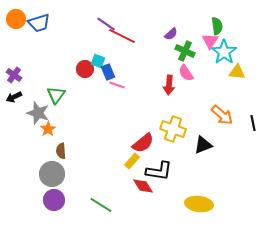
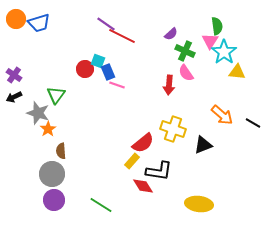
black line: rotated 49 degrees counterclockwise
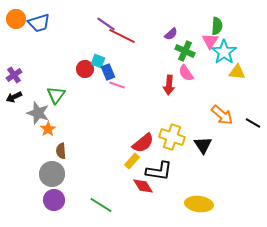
green semicircle: rotated 12 degrees clockwise
purple cross: rotated 21 degrees clockwise
yellow cross: moved 1 px left, 8 px down
black triangle: rotated 42 degrees counterclockwise
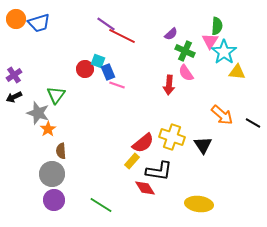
red diamond: moved 2 px right, 2 px down
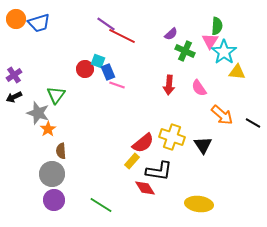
pink semicircle: moved 13 px right, 15 px down
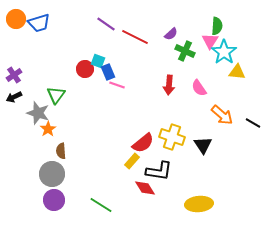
red line: moved 13 px right, 1 px down
yellow ellipse: rotated 12 degrees counterclockwise
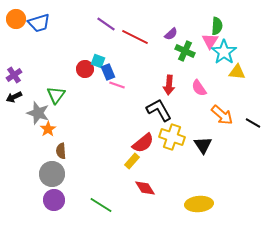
black L-shape: moved 61 px up; rotated 128 degrees counterclockwise
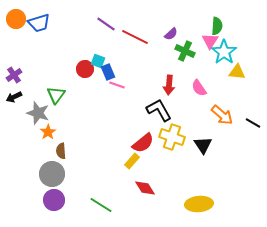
orange star: moved 3 px down
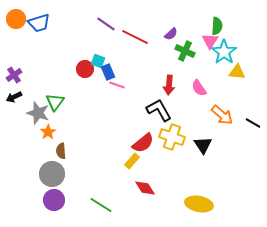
green triangle: moved 1 px left, 7 px down
yellow ellipse: rotated 16 degrees clockwise
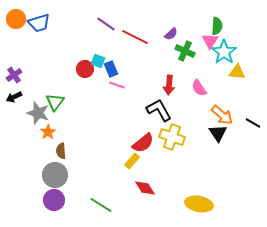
blue rectangle: moved 3 px right, 3 px up
black triangle: moved 15 px right, 12 px up
gray circle: moved 3 px right, 1 px down
